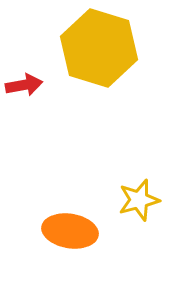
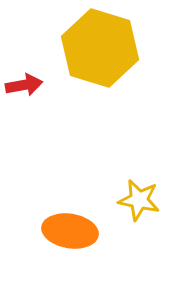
yellow hexagon: moved 1 px right
yellow star: rotated 27 degrees clockwise
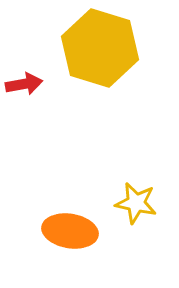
red arrow: moved 1 px up
yellow star: moved 3 px left, 3 px down
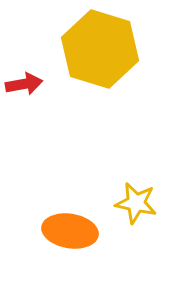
yellow hexagon: moved 1 px down
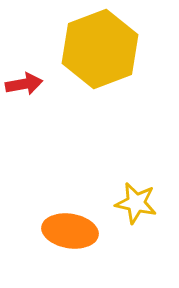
yellow hexagon: rotated 22 degrees clockwise
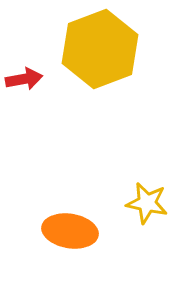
red arrow: moved 5 px up
yellow star: moved 11 px right
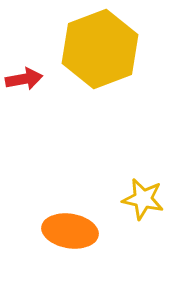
yellow star: moved 4 px left, 4 px up
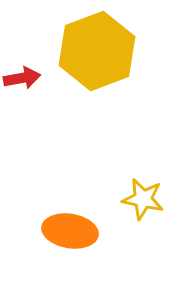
yellow hexagon: moved 3 px left, 2 px down
red arrow: moved 2 px left, 1 px up
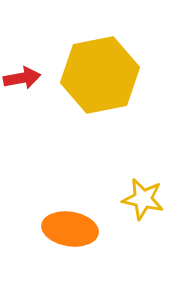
yellow hexagon: moved 3 px right, 24 px down; rotated 10 degrees clockwise
orange ellipse: moved 2 px up
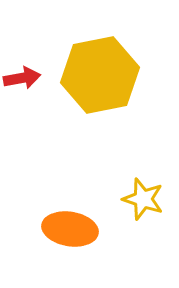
yellow star: rotated 6 degrees clockwise
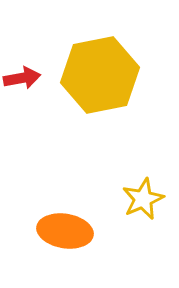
yellow star: rotated 30 degrees clockwise
orange ellipse: moved 5 px left, 2 px down
